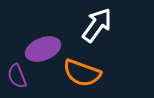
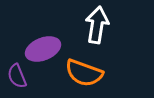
white arrow: rotated 27 degrees counterclockwise
orange semicircle: moved 2 px right
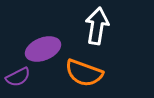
white arrow: moved 1 px down
purple semicircle: moved 1 px right, 1 px down; rotated 95 degrees counterclockwise
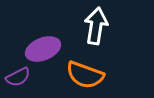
white arrow: moved 1 px left
orange semicircle: moved 1 px right, 2 px down
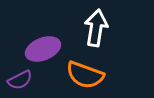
white arrow: moved 2 px down
purple semicircle: moved 2 px right, 3 px down
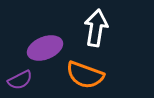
purple ellipse: moved 2 px right, 1 px up
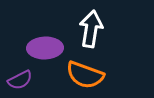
white arrow: moved 5 px left, 1 px down
purple ellipse: rotated 20 degrees clockwise
